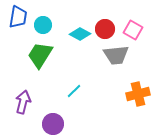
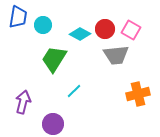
pink square: moved 2 px left
green trapezoid: moved 14 px right, 4 px down
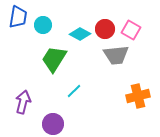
orange cross: moved 2 px down
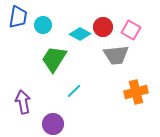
red circle: moved 2 px left, 2 px up
orange cross: moved 2 px left, 4 px up
purple arrow: rotated 25 degrees counterclockwise
